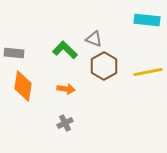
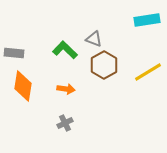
cyan rectangle: rotated 15 degrees counterclockwise
brown hexagon: moved 1 px up
yellow line: rotated 20 degrees counterclockwise
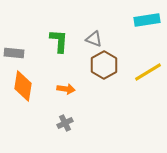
green L-shape: moved 6 px left, 9 px up; rotated 50 degrees clockwise
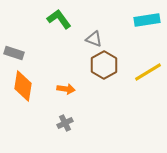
green L-shape: moved 22 px up; rotated 40 degrees counterclockwise
gray rectangle: rotated 12 degrees clockwise
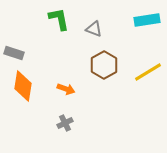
green L-shape: rotated 25 degrees clockwise
gray triangle: moved 10 px up
orange arrow: rotated 12 degrees clockwise
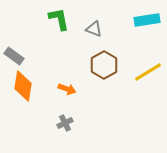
gray rectangle: moved 3 px down; rotated 18 degrees clockwise
orange arrow: moved 1 px right
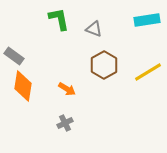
orange arrow: rotated 12 degrees clockwise
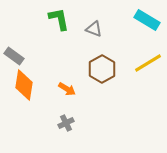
cyan rectangle: rotated 40 degrees clockwise
brown hexagon: moved 2 px left, 4 px down
yellow line: moved 9 px up
orange diamond: moved 1 px right, 1 px up
gray cross: moved 1 px right
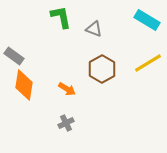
green L-shape: moved 2 px right, 2 px up
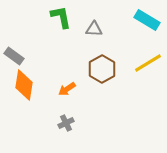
gray triangle: rotated 18 degrees counterclockwise
orange arrow: rotated 114 degrees clockwise
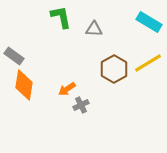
cyan rectangle: moved 2 px right, 2 px down
brown hexagon: moved 12 px right
gray cross: moved 15 px right, 18 px up
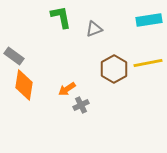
cyan rectangle: moved 2 px up; rotated 40 degrees counterclockwise
gray triangle: rotated 24 degrees counterclockwise
yellow line: rotated 20 degrees clockwise
